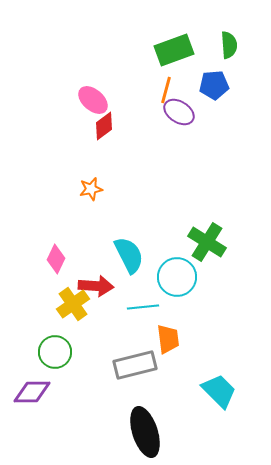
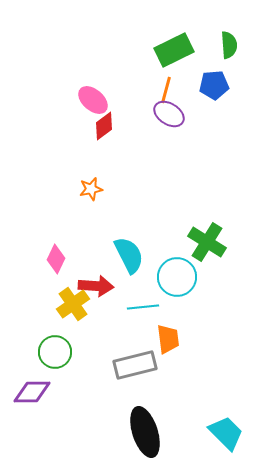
green rectangle: rotated 6 degrees counterclockwise
purple ellipse: moved 10 px left, 2 px down
cyan trapezoid: moved 7 px right, 42 px down
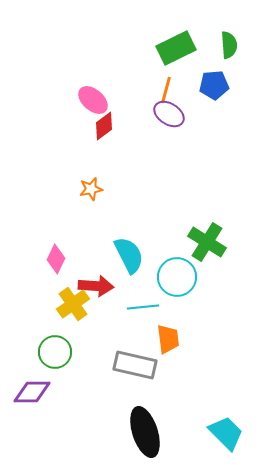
green rectangle: moved 2 px right, 2 px up
gray rectangle: rotated 27 degrees clockwise
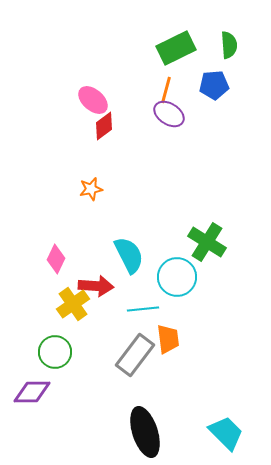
cyan line: moved 2 px down
gray rectangle: moved 10 px up; rotated 66 degrees counterclockwise
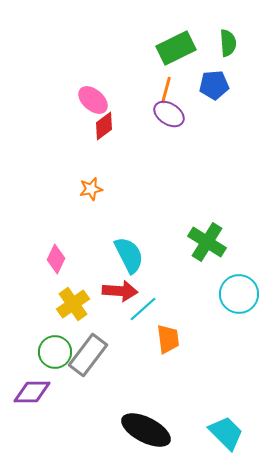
green semicircle: moved 1 px left, 2 px up
cyan circle: moved 62 px right, 17 px down
red arrow: moved 24 px right, 5 px down
cyan line: rotated 36 degrees counterclockwise
gray rectangle: moved 47 px left
black ellipse: moved 1 px right, 2 px up; rotated 45 degrees counterclockwise
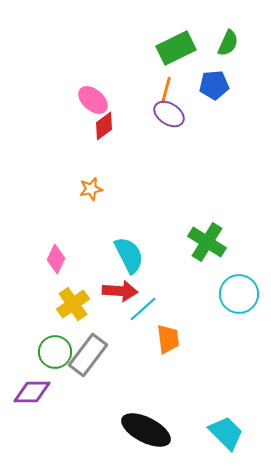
green semicircle: rotated 28 degrees clockwise
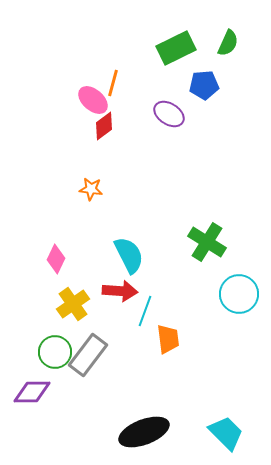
blue pentagon: moved 10 px left
orange line: moved 53 px left, 7 px up
orange star: rotated 20 degrees clockwise
cyan line: moved 2 px right, 2 px down; rotated 28 degrees counterclockwise
black ellipse: moved 2 px left, 2 px down; rotated 48 degrees counterclockwise
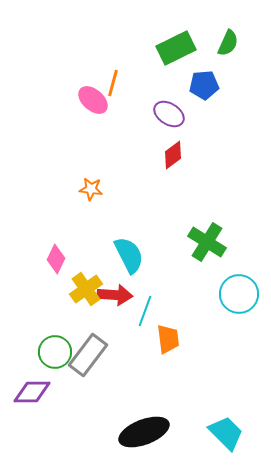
red diamond: moved 69 px right, 29 px down
red arrow: moved 5 px left, 4 px down
yellow cross: moved 13 px right, 15 px up
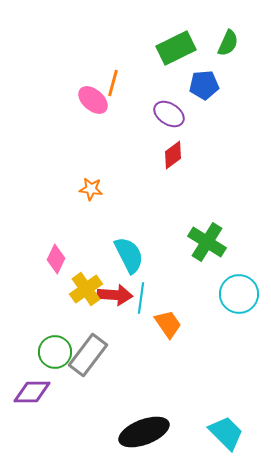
cyan line: moved 4 px left, 13 px up; rotated 12 degrees counterclockwise
orange trapezoid: moved 15 px up; rotated 28 degrees counterclockwise
